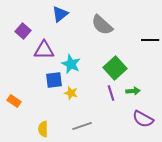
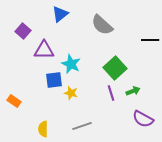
green arrow: rotated 16 degrees counterclockwise
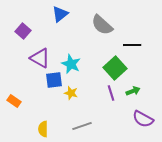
black line: moved 18 px left, 5 px down
purple triangle: moved 4 px left, 8 px down; rotated 30 degrees clockwise
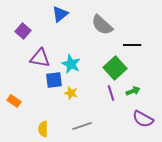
purple triangle: rotated 20 degrees counterclockwise
